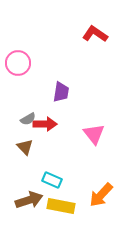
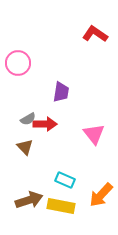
cyan rectangle: moved 13 px right
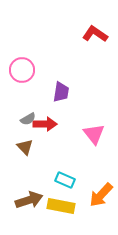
pink circle: moved 4 px right, 7 px down
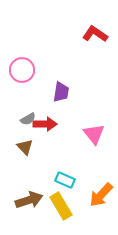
yellow rectangle: rotated 48 degrees clockwise
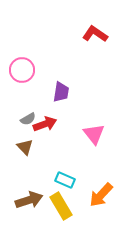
red arrow: rotated 20 degrees counterclockwise
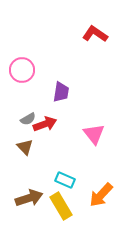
brown arrow: moved 2 px up
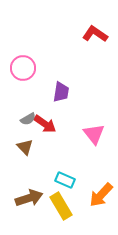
pink circle: moved 1 px right, 2 px up
red arrow: rotated 55 degrees clockwise
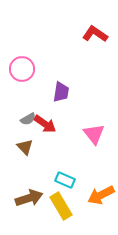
pink circle: moved 1 px left, 1 px down
orange arrow: rotated 20 degrees clockwise
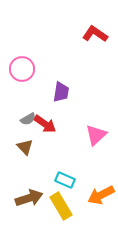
pink triangle: moved 2 px right, 1 px down; rotated 25 degrees clockwise
